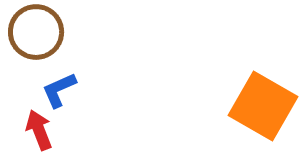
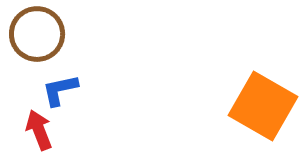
brown circle: moved 1 px right, 2 px down
blue L-shape: moved 1 px right; rotated 12 degrees clockwise
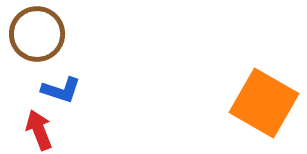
blue L-shape: moved 1 px right; rotated 150 degrees counterclockwise
orange square: moved 1 px right, 3 px up
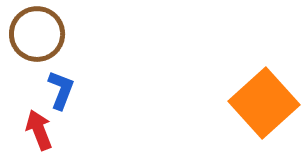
blue L-shape: rotated 87 degrees counterclockwise
orange square: rotated 18 degrees clockwise
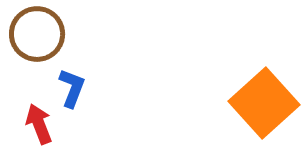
blue L-shape: moved 11 px right, 2 px up
red arrow: moved 6 px up
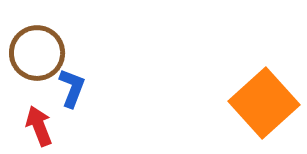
brown circle: moved 19 px down
red arrow: moved 2 px down
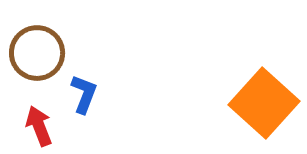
blue L-shape: moved 12 px right, 6 px down
orange square: rotated 6 degrees counterclockwise
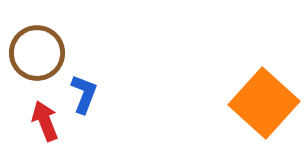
red arrow: moved 6 px right, 5 px up
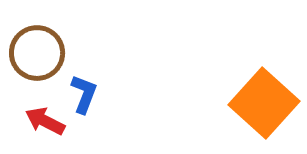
red arrow: rotated 42 degrees counterclockwise
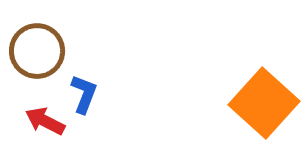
brown circle: moved 2 px up
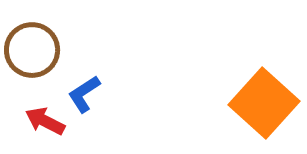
brown circle: moved 5 px left, 1 px up
blue L-shape: rotated 144 degrees counterclockwise
